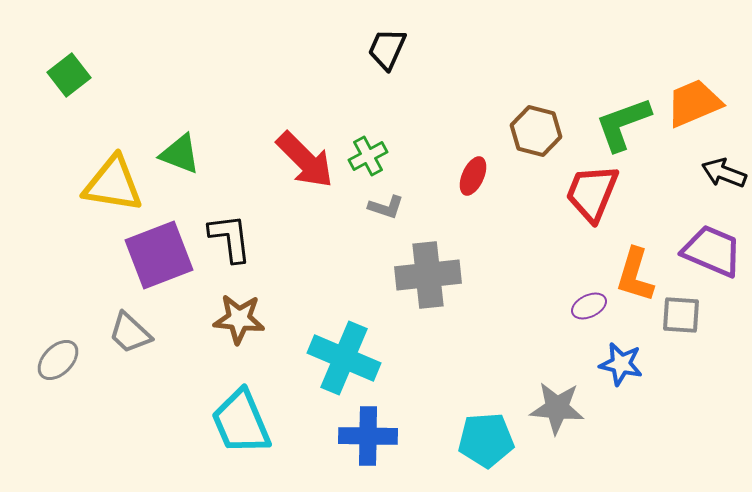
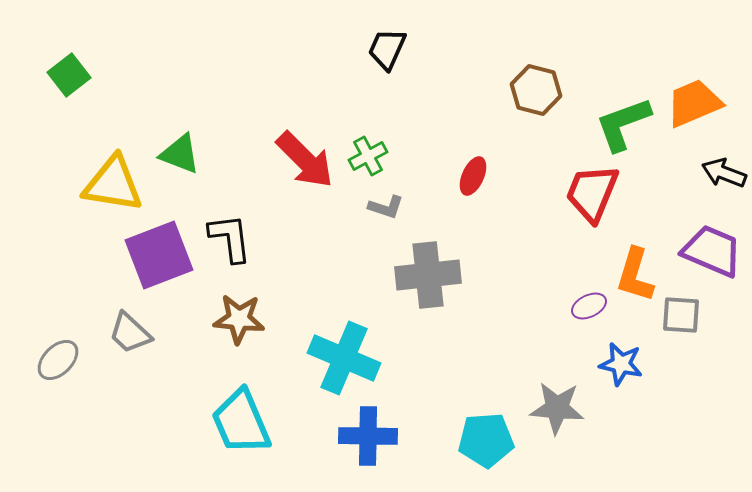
brown hexagon: moved 41 px up
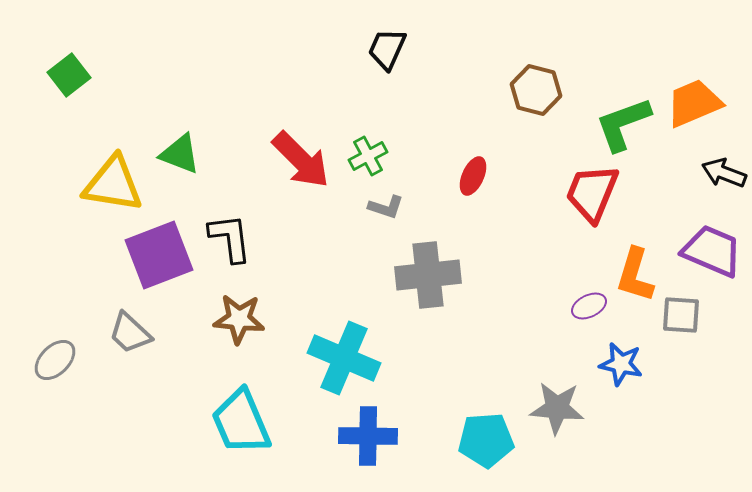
red arrow: moved 4 px left
gray ellipse: moved 3 px left
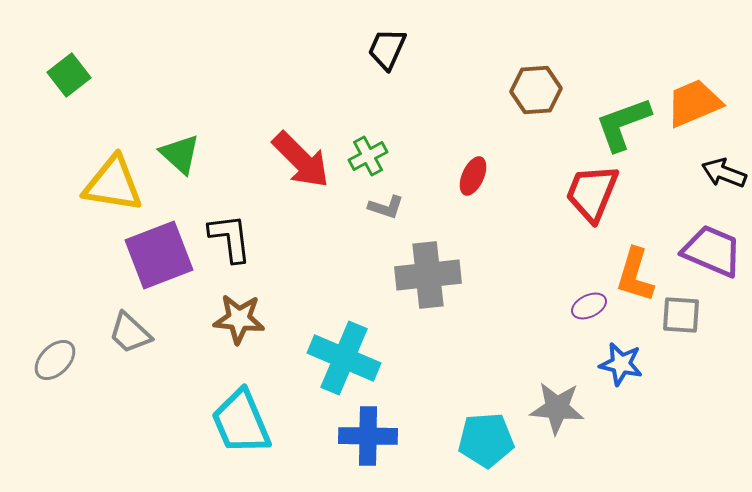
brown hexagon: rotated 18 degrees counterclockwise
green triangle: rotated 21 degrees clockwise
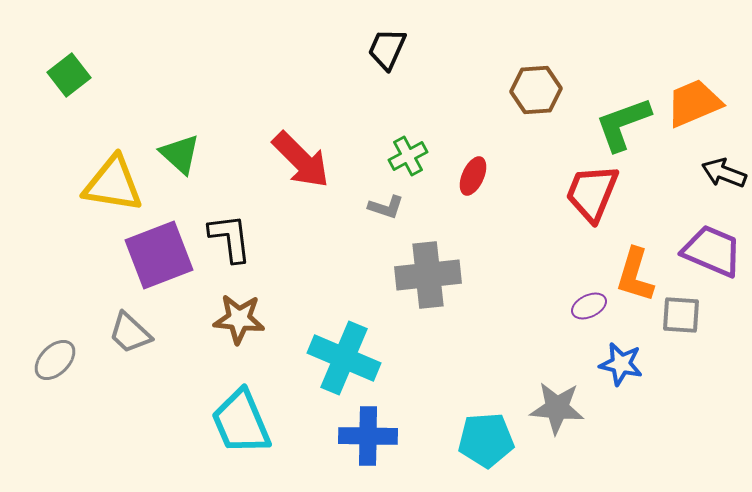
green cross: moved 40 px right
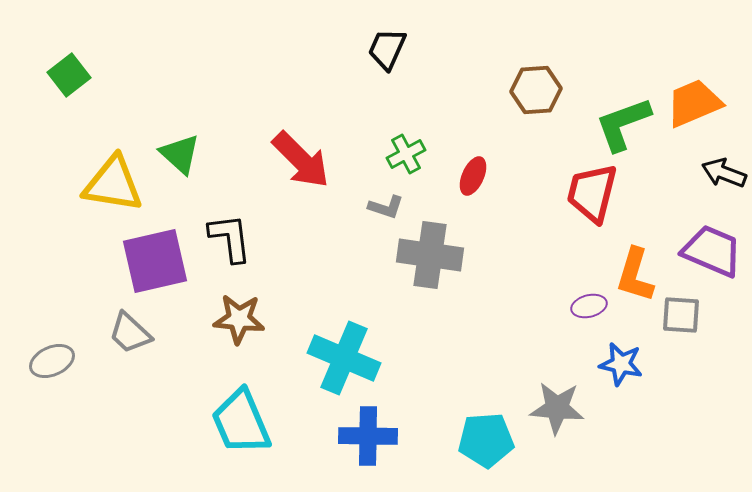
green cross: moved 2 px left, 2 px up
red trapezoid: rotated 8 degrees counterclockwise
purple square: moved 4 px left, 6 px down; rotated 8 degrees clockwise
gray cross: moved 2 px right, 20 px up; rotated 14 degrees clockwise
purple ellipse: rotated 12 degrees clockwise
gray ellipse: moved 3 px left, 1 px down; rotated 21 degrees clockwise
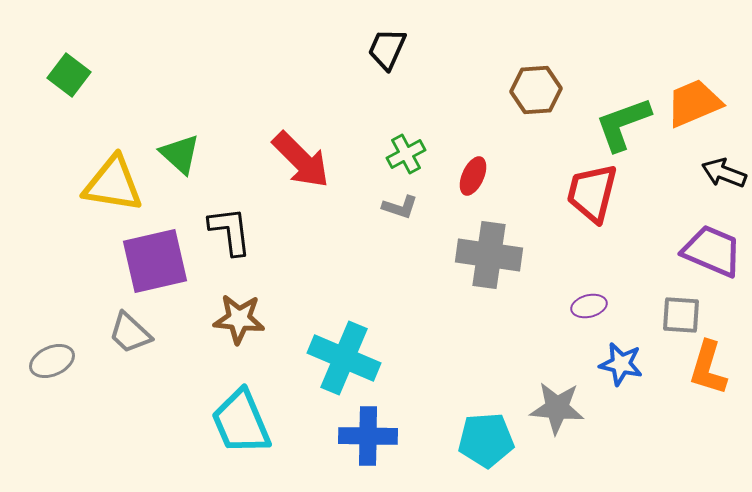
green square: rotated 15 degrees counterclockwise
gray L-shape: moved 14 px right
black L-shape: moved 7 px up
gray cross: moved 59 px right
orange L-shape: moved 73 px right, 93 px down
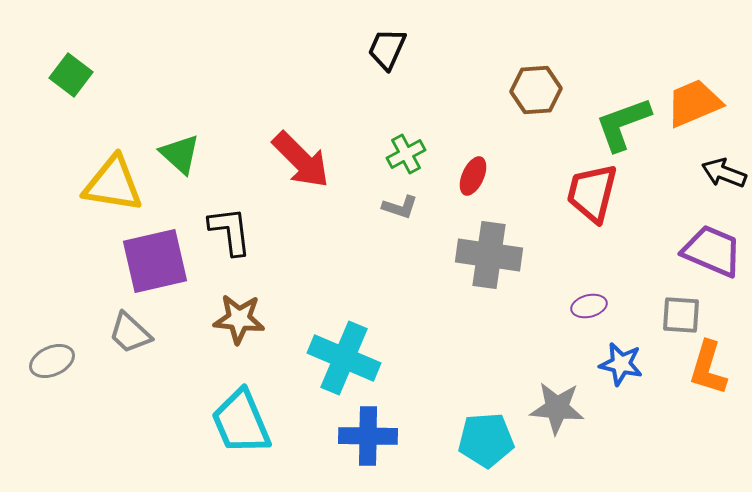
green square: moved 2 px right
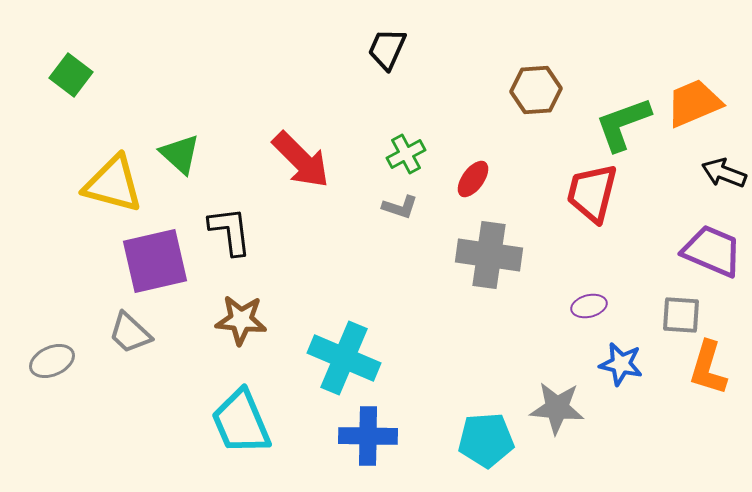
red ellipse: moved 3 px down; rotated 12 degrees clockwise
yellow triangle: rotated 6 degrees clockwise
brown star: moved 2 px right, 1 px down
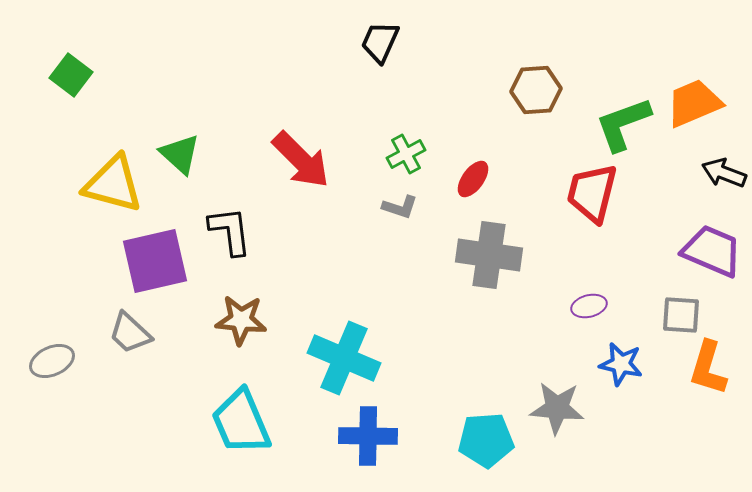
black trapezoid: moved 7 px left, 7 px up
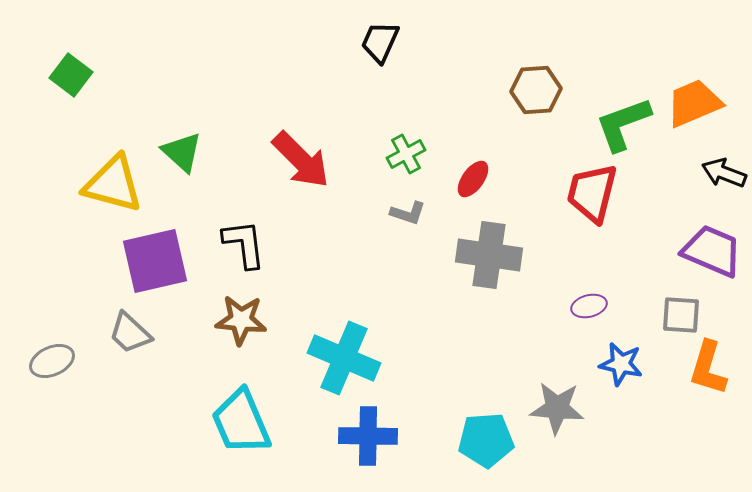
green triangle: moved 2 px right, 2 px up
gray L-shape: moved 8 px right, 6 px down
black L-shape: moved 14 px right, 13 px down
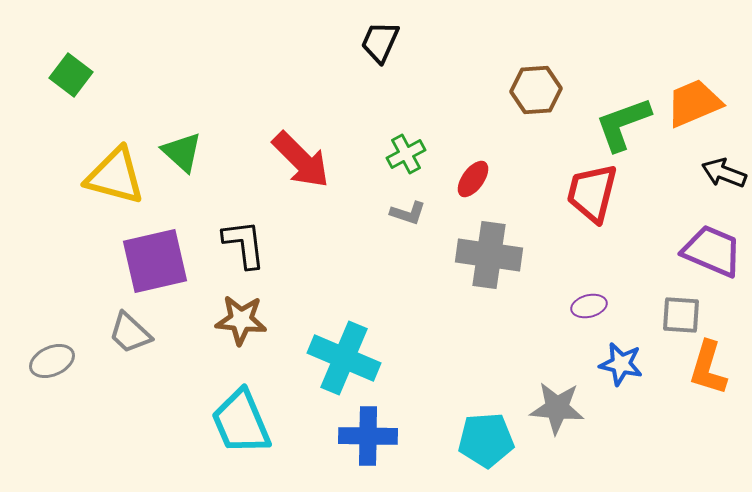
yellow triangle: moved 2 px right, 8 px up
